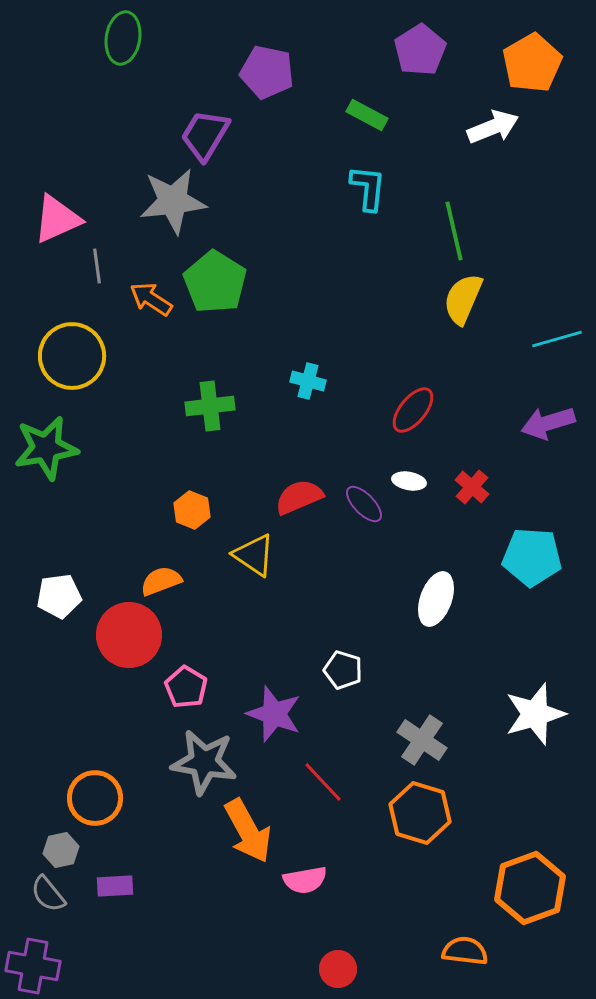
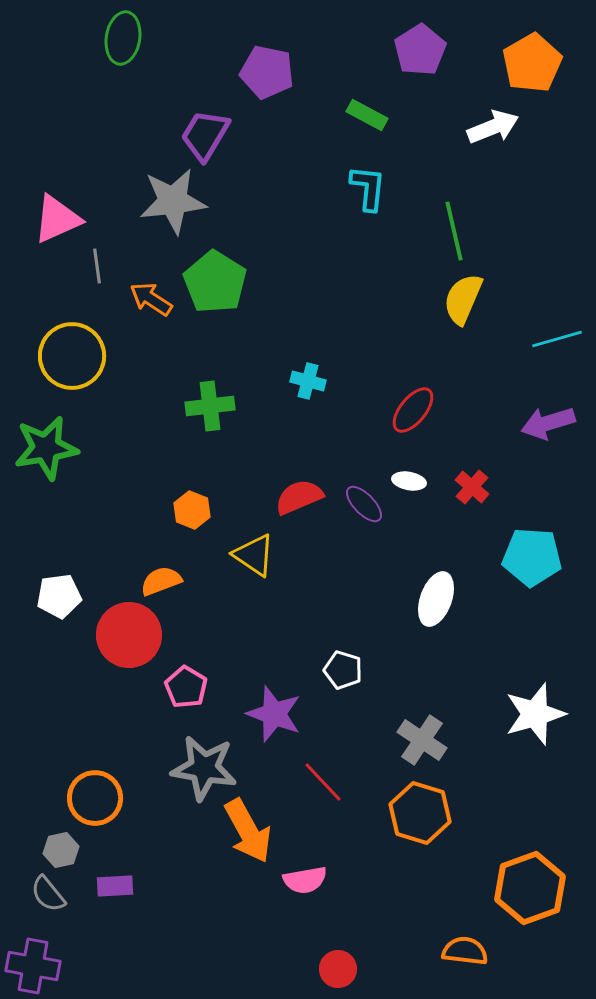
gray star at (204, 762): moved 6 px down
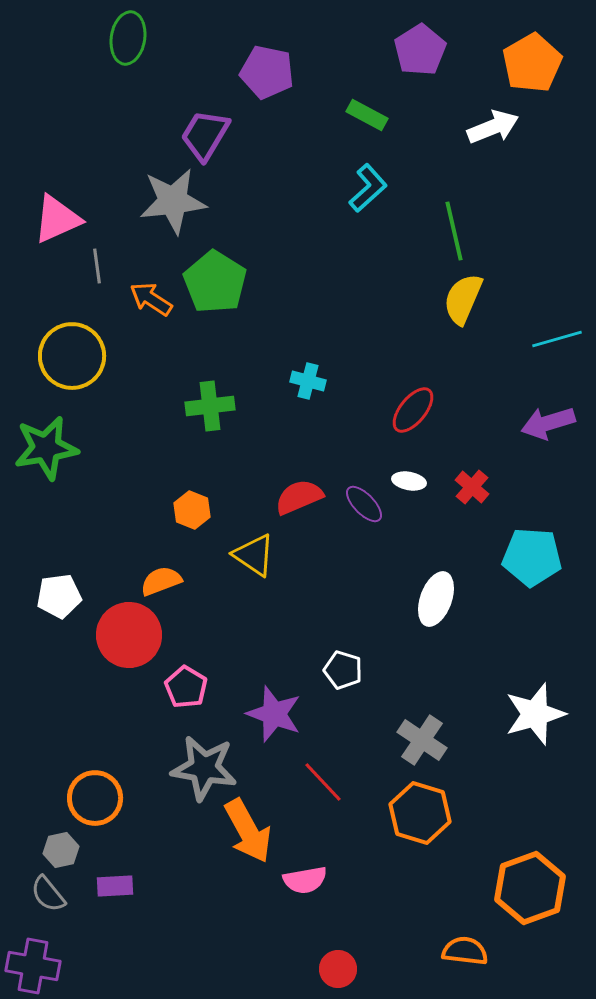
green ellipse at (123, 38): moved 5 px right
cyan L-shape at (368, 188): rotated 42 degrees clockwise
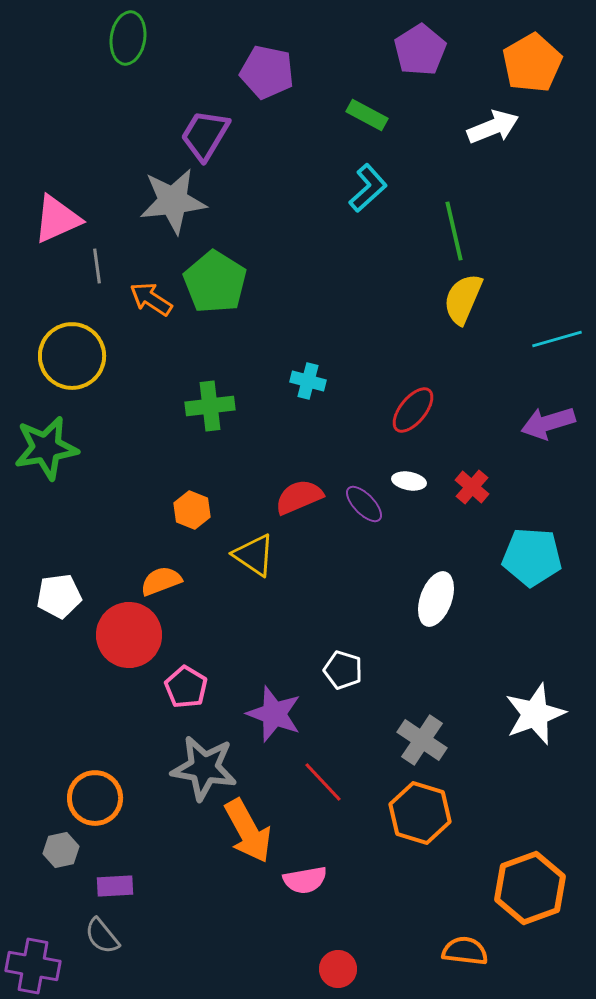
white star at (535, 714): rotated 4 degrees counterclockwise
gray semicircle at (48, 894): moved 54 px right, 42 px down
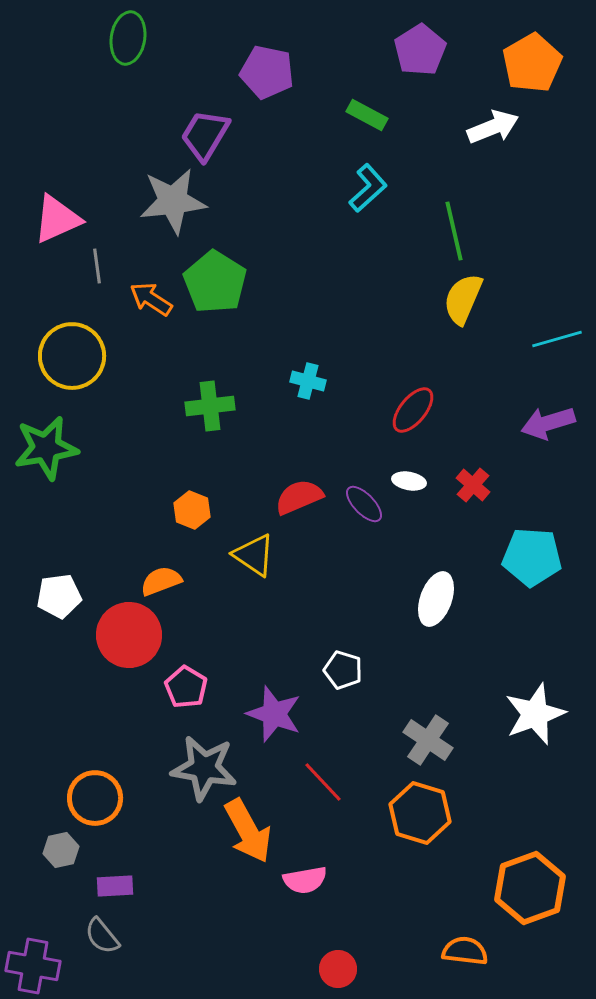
red cross at (472, 487): moved 1 px right, 2 px up
gray cross at (422, 740): moved 6 px right
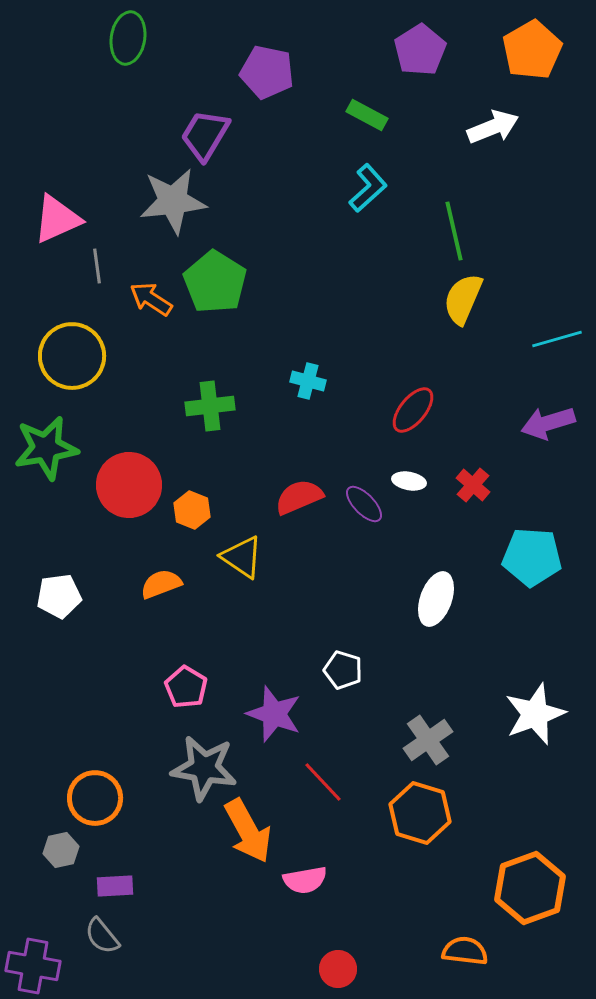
orange pentagon at (532, 63): moved 13 px up
yellow triangle at (254, 555): moved 12 px left, 2 px down
orange semicircle at (161, 581): moved 3 px down
red circle at (129, 635): moved 150 px up
gray cross at (428, 740): rotated 21 degrees clockwise
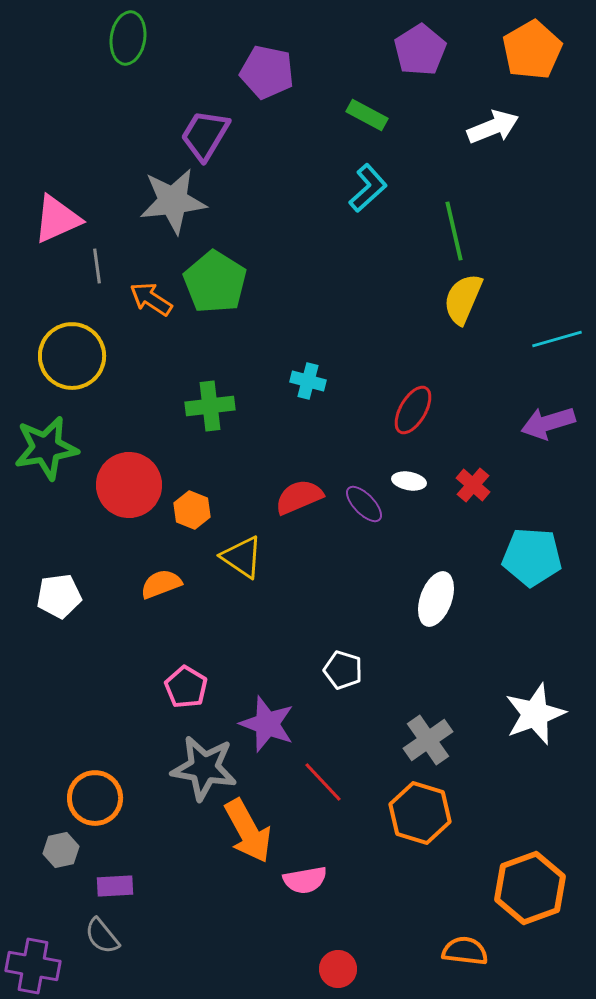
red ellipse at (413, 410): rotated 9 degrees counterclockwise
purple star at (274, 714): moved 7 px left, 10 px down
